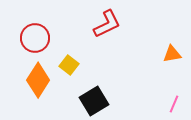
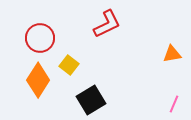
red circle: moved 5 px right
black square: moved 3 px left, 1 px up
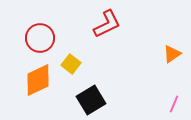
orange triangle: rotated 24 degrees counterclockwise
yellow square: moved 2 px right, 1 px up
orange diamond: rotated 32 degrees clockwise
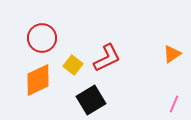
red L-shape: moved 34 px down
red circle: moved 2 px right
yellow square: moved 2 px right, 1 px down
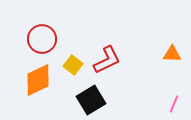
red circle: moved 1 px down
orange triangle: rotated 36 degrees clockwise
red L-shape: moved 2 px down
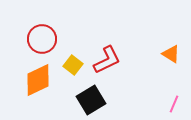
orange triangle: moved 1 px left; rotated 30 degrees clockwise
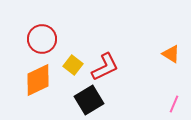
red L-shape: moved 2 px left, 7 px down
black square: moved 2 px left
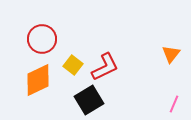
orange triangle: rotated 36 degrees clockwise
